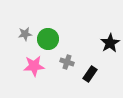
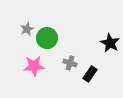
gray star: moved 2 px right, 5 px up; rotated 16 degrees counterclockwise
green circle: moved 1 px left, 1 px up
black star: rotated 12 degrees counterclockwise
gray cross: moved 3 px right, 1 px down
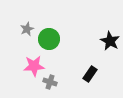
green circle: moved 2 px right, 1 px down
black star: moved 2 px up
gray cross: moved 20 px left, 19 px down
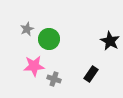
black rectangle: moved 1 px right
gray cross: moved 4 px right, 3 px up
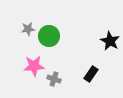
gray star: moved 1 px right; rotated 16 degrees clockwise
green circle: moved 3 px up
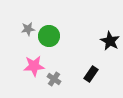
gray cross: rotated 16 degrees clockwise
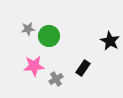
black rectangle: moved 8 px left, 6 px up
gray cross: moved 2 px right; rotated 24 degrees clockwise
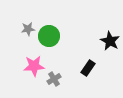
black rectangle: moved 5 px right
gray cross: moved 2 px left
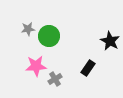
pink star: moved 2 px right
gray cross: moved 1 px right
